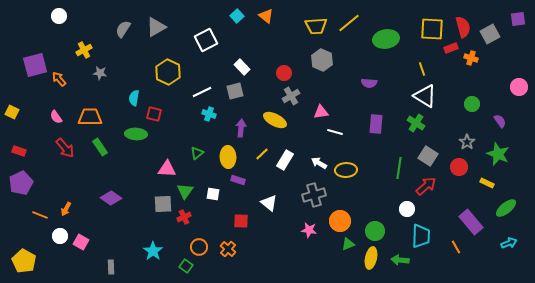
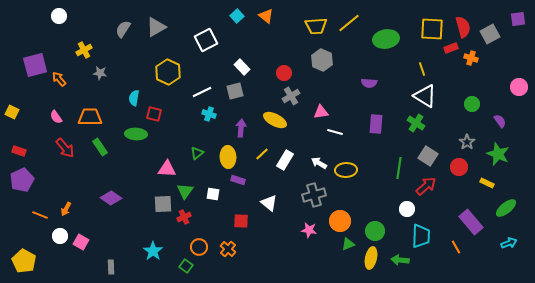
purple pentagon at (21, 183): moved 1 px right, 3 px up
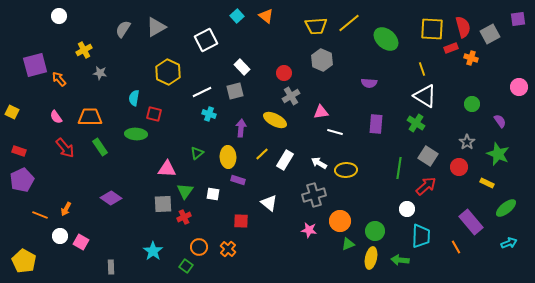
green ellipse at (386, 39): rotated 50 degrees clockwise
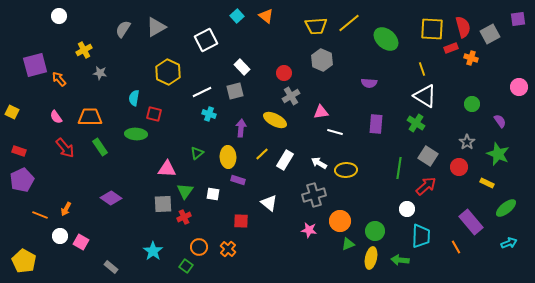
gray rectangle at (111, 267): rotated 48 degrees counterclockwise
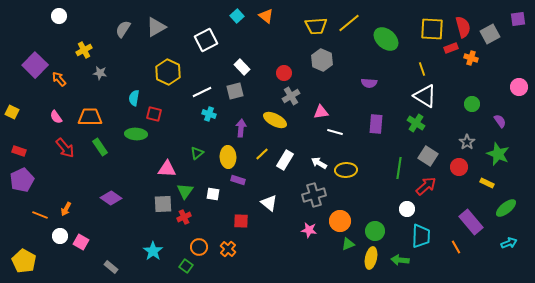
purple square at (35, 65): rotated 30 degrees counterclockwise
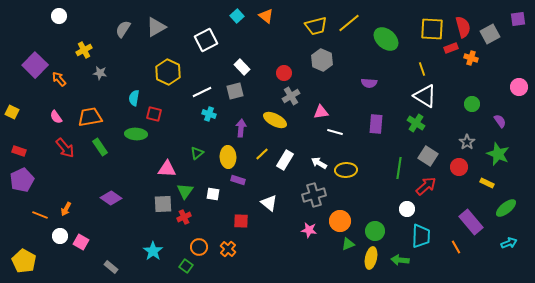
yellow trapezoid at (316, 26): rotated 10 degrees counterclockwise
orange trapezoid at (90, 117): rotated 10 degrees counterclockwise
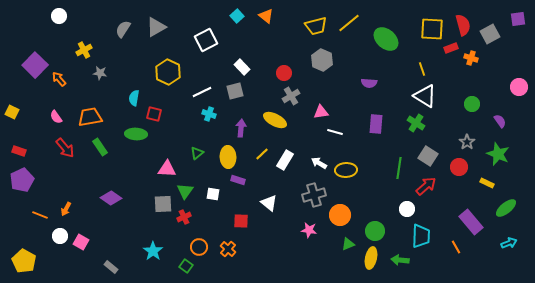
red semicircle at (463, 27): moved 2 px up
orange circle at (340, 221): moved 6 px up
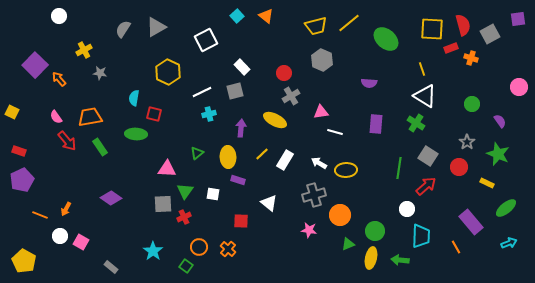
cyan cross at (209, 114): rotated 32 degrees counterclockwise
red arrow at (65, 148): moved 2 px right, 7 px up
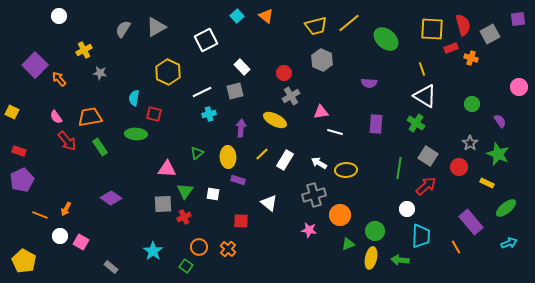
gray star at (467, 142): moved 3 px right, 1 px down
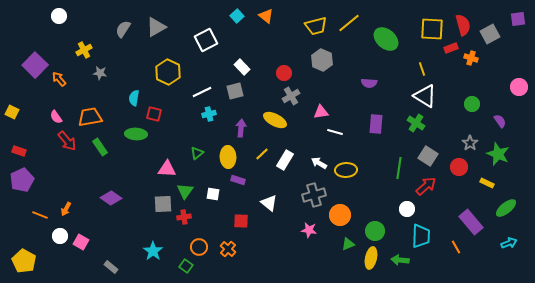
red cross at (184, 217): rotated 16 degrees clockwise
